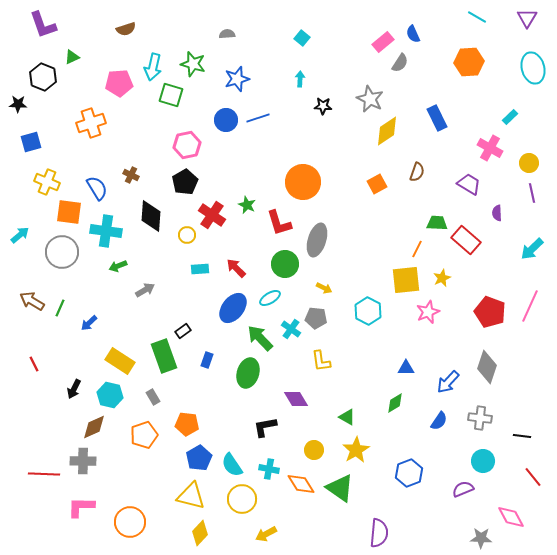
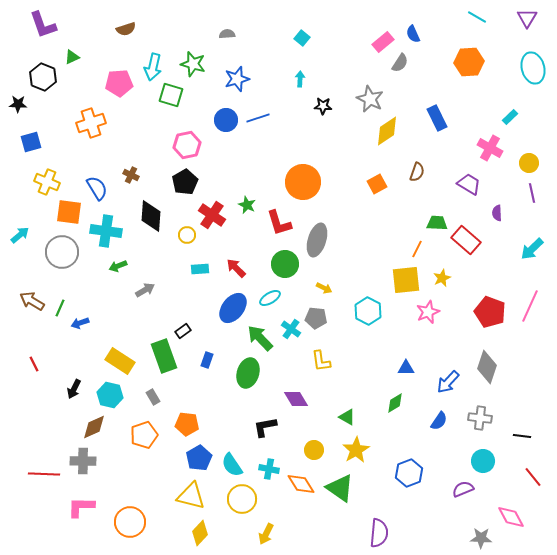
blue arrow at (89, 323): moved 9 px left; rotated 24 degrees clockwise
yellow arrow at (266, 534): rotated 35 degrees counterclockwise
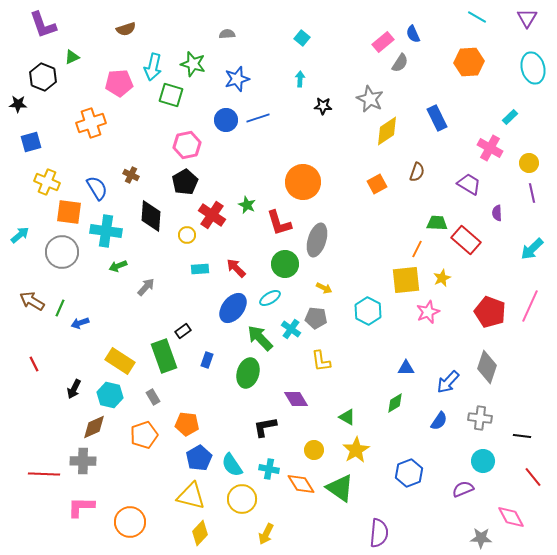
gray arrow at (145, 290): moved 1 px right, 3 px up; rotated 18 degrees counterclockwise
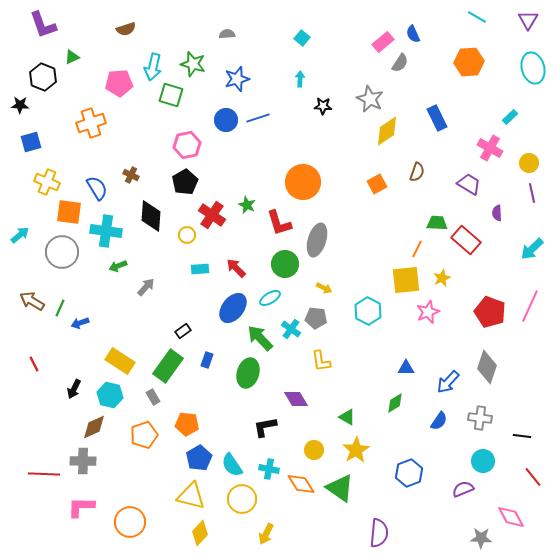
purple triangle at (527, 18): moved 1 px right, 2 px down
black star at (18, 104): moved 2 px right, 1 px down
green rectangle at (164, 356): moved 4 px right, 10 px down; rotated 56 degrees clockwise
